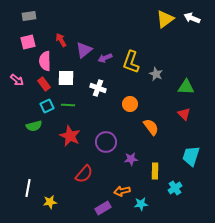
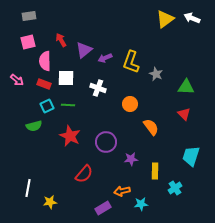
red rectangle: rotated 32 degrees counterclockwise
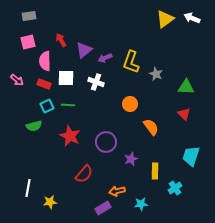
white cross: moved 2 px left, 6 px up
purple star: rotated 16 degrees counterclockwise
orange arrow: moved 5 px left
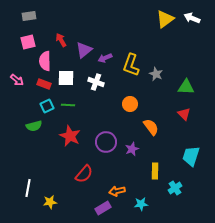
yellow L-shape: moved 3 px down
purple star: moved 1 px right, 10 px up
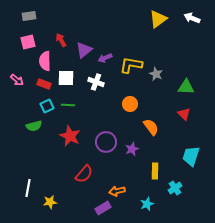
yellow triangle: moved 7 px left
yellow L-shape: rotated 80 degrees clockwise
cyan star: moved 6 px right; rotated 16 degrees counterclockwise
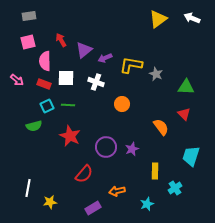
orange circle: moved 8 px left
orange semicircle: moved 10 px right
purple circle: moved 5 px down
purple rectangle: moved 10 px left
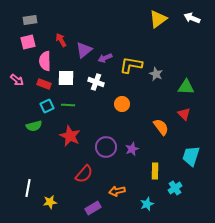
gray rectangle: moved 1 px right, 4 px down
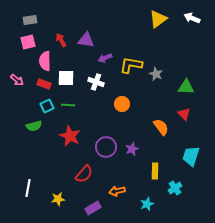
purple triangle: moved 2 px right, 10 px up; rotated 48 degrees clockwise
yellow star: moved 8 px right, 3 px up
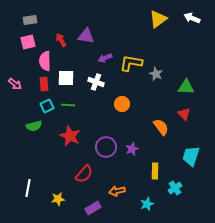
purple triangle: moved 4 px up
yellow L-shape: moved 2 px up
pink arrow: moved 2 px left, 4 px down
red rectangle: rotated 64 degrees clockwise
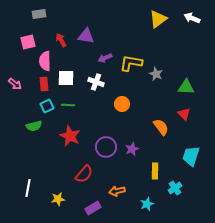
gray rectangle: moved 9 px right, 6 px up
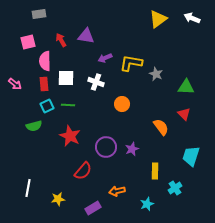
red semicircle: moved 1 px left, 3 px up
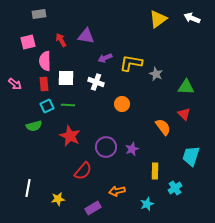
orange semicircle: moved 2 px right
